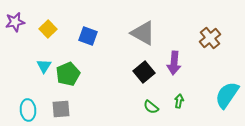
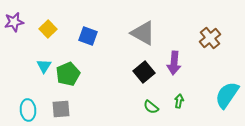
purple star: moved 1 px left
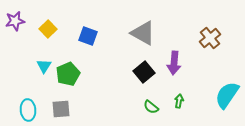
purple star: moved 1 px right, 1 px up
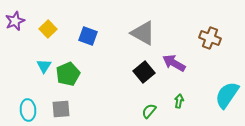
purple star: rotated 12 degrees counterclockwise
brown cross: rotated 30 degrees counterclockwise
purple arrow: rotated 115 degrees clockwise
green semicircle: moved 2 px left, 4 px down; rotated 91 degrees clockwise
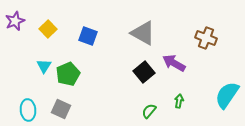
brown cross: moved 4 px left
gray square: rotated 30 degrees clockwise
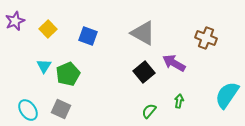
cyan ellipse: rotated 30 degrees counterclockwise
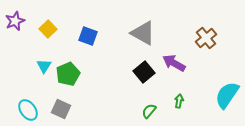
brown cross: rotated 30 degrees clockwise
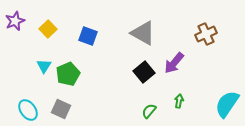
brown cross: moved 4 px up; rotated 15 degrees clockwise
purple arrow: rotated 80 degrees counterclockwise
cyan semicircle: moved 9 px down
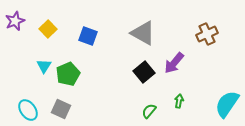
brown cross: moved 1 px right
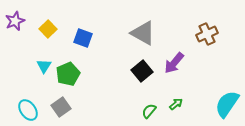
blue square: moved 5 px left, 2 px down
black square: moved 2 px left, 1 px up
green arrow: moved 3 px left, 3 px down; rotated 40 degrees clockwise
gray square: moved 2 px up; rotated 30 degrees clockwise
